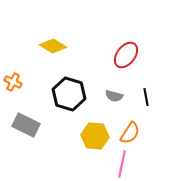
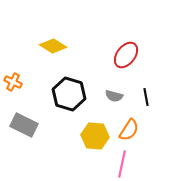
gray rectangle: moved 2 px left
orange semicircle: moved 1 px left, 3 px up
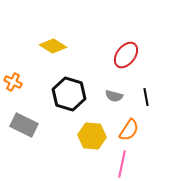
yellow hexagon: moved 3 px left
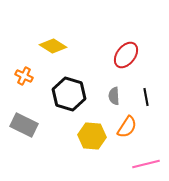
orange cross: moved 11 px right, 6 px up
gray semicircle: rotated 72 degrees clockwise
orange semicircle: moved 2 px left, 3 px up
pink line: moved 24 px right; rotated 64 degrees clockwise
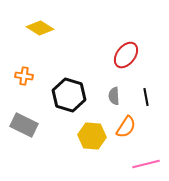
yellow diamond: moved 13 px left, 18 px up
orange cross: rotated 18 degrees counterclockwise
black hexagon: moved 1 px down
orange semicircle: moved 1 px left
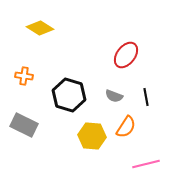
gray semicircle: rotated 66 degrees counterclockwise
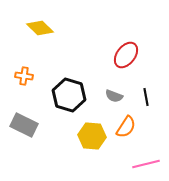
yellow diamond: rotated 12 degrees clockwise
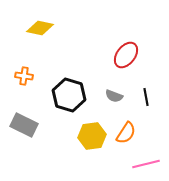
yellow diamond: rotated 32 degrees counterclockwise
orange semicircle: moved 6 px down
yellow hexagon: rotated 12 degrees counterclockwise
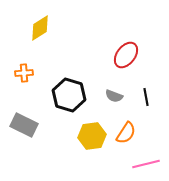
yellow diamond: rotated 44 degrees counterclockwise
orange cross: moved 3 px up; rotated 12 degrees counterclockwise
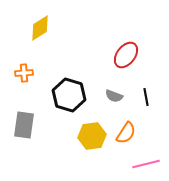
gray rectangle: rotated 72 degrees clockwise
